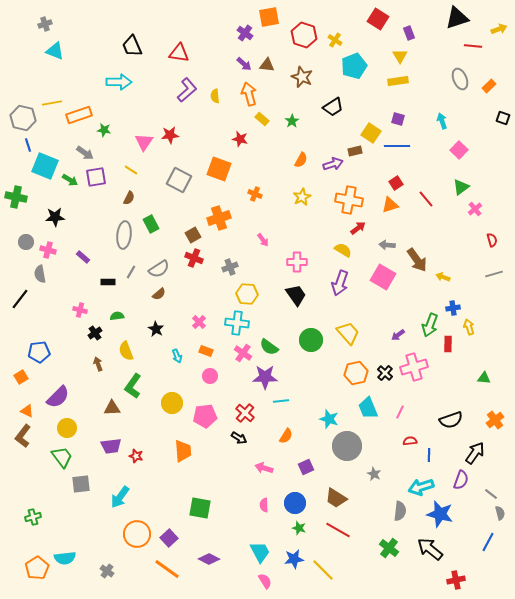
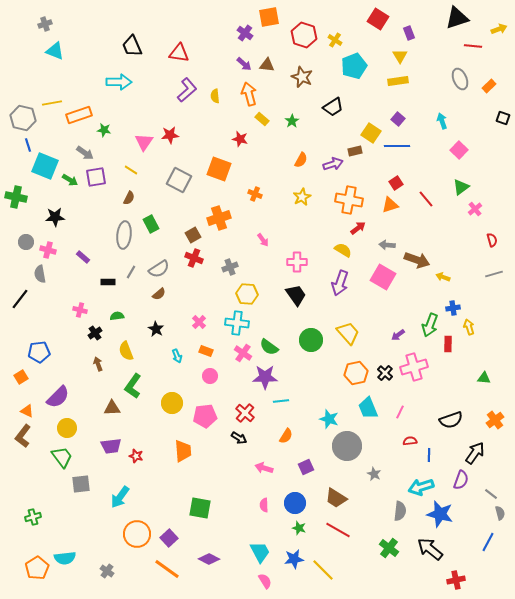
purple square at (398, 119): rotated 24 degrees clockwise
brown arrow at (417, 260): rotated 35 degrees counterclockwise
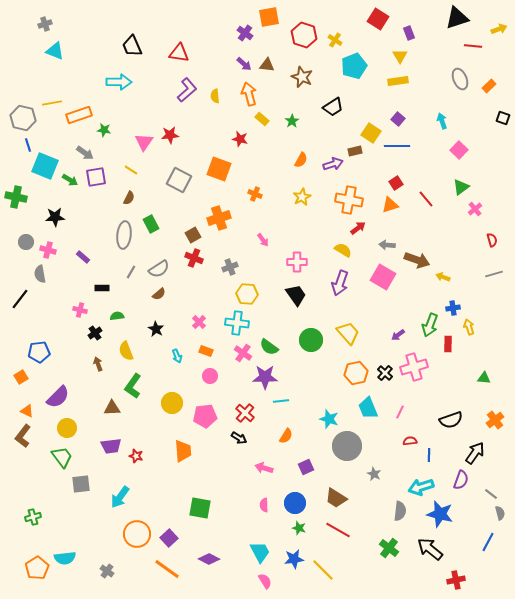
black rectangle at (108, 282): moved 6 px left, 6 px down
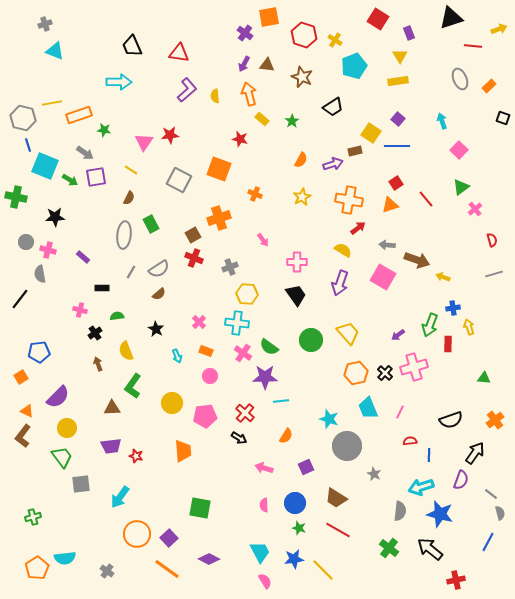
black triangle at (457, 18): moved 6 px left
purple arrow at (244, 64): rotated 77 degrees clockwise
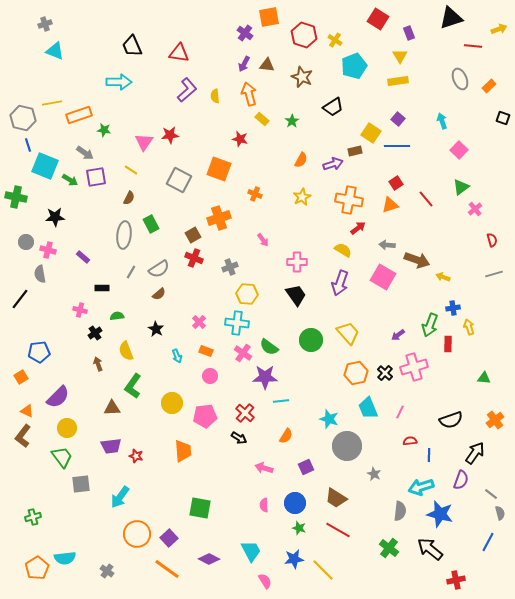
cyan trapezoid at (260, 552): moved 9 px left, 1 px up
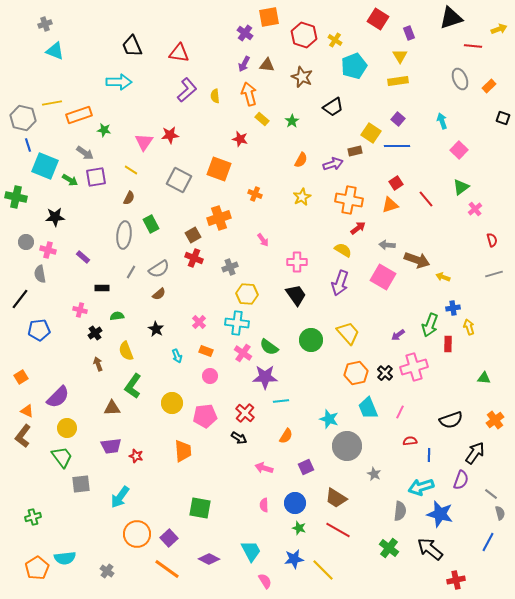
blue pentagon at (39, 352): moved 22 px up
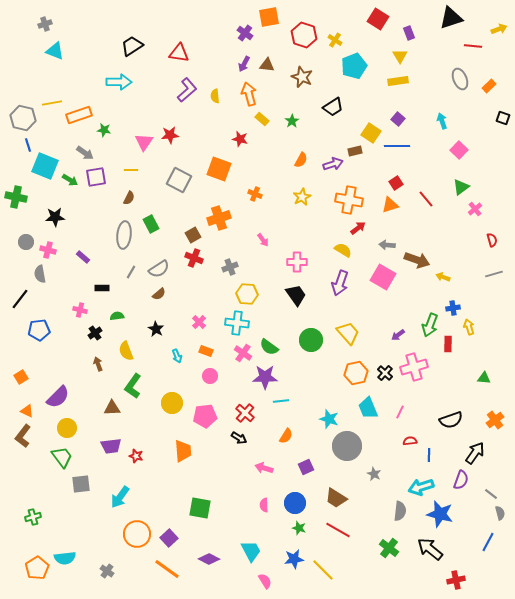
black trapezoid at (132, 46): rotated 80 degrees clockwise
yellow line at (131, 170): rotated 32 degrees counterclockwise
